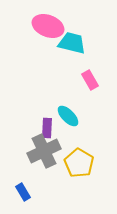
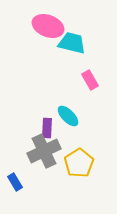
yellow pentagon: rotated 8 degrees clockwise
blue rectangle: moved 8 px left, 10 px up
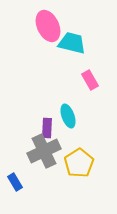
pink ellipse: rotated 44 degrees clockwise
cyan ellipse: rotated 25 degrees clockwise
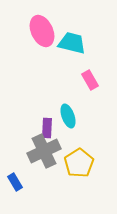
pink ellipse: moved 6 px left, 5 px down
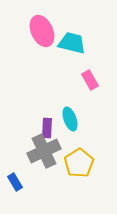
cyan ellipse: moved 2 px right, 3 px down
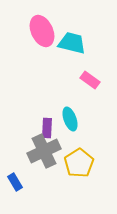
pink rectangle: rotated 24 degrees counterclockwise
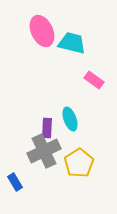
pink rectangle: moved 4 px right
